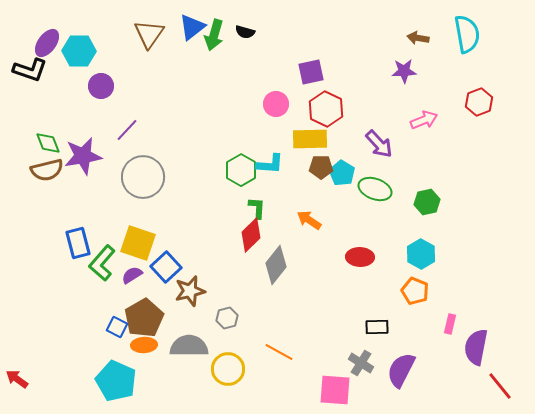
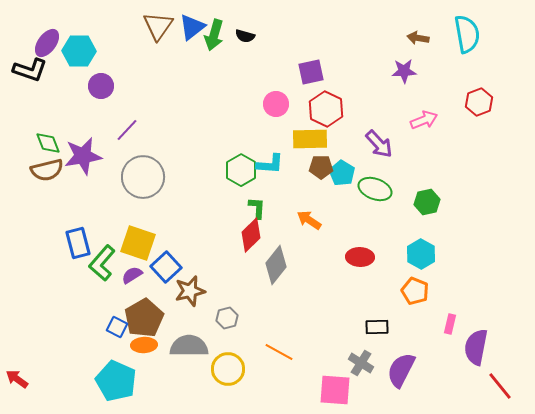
black semicircle at (245, 32): moved 4 px down
brown triangle at (149, 34): moved 9 px right, 8 px up
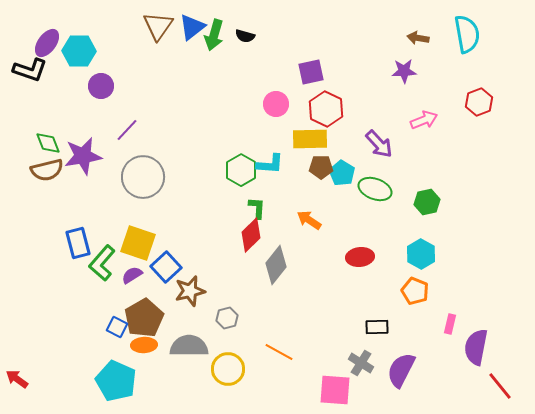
red ellipse at (360, 257): rotated 8 degrees counterclockwise
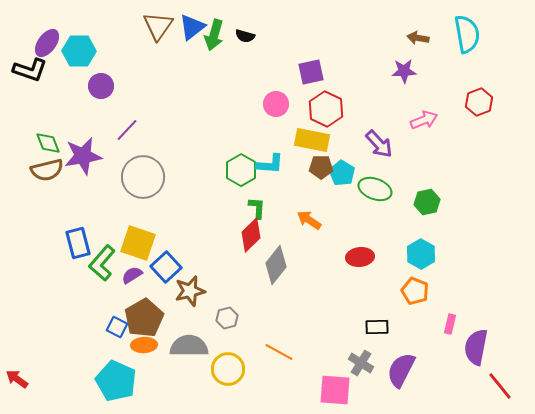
yellow rectangle at (310, 139): moved 2 px right, 1 px down; rotated 12 degrees clockwise
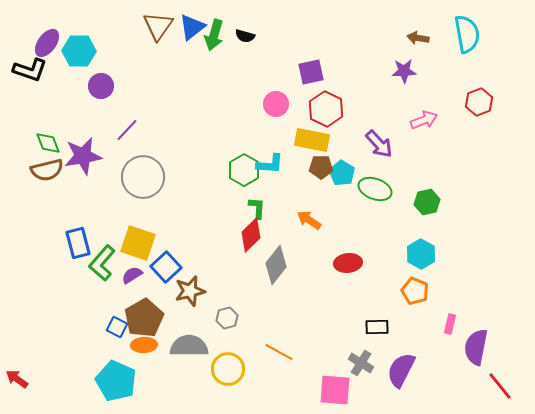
green hexagon at (241, 170): moved 3 px right
red ellipse at (360, 257): moved 12 px left, 6 px down
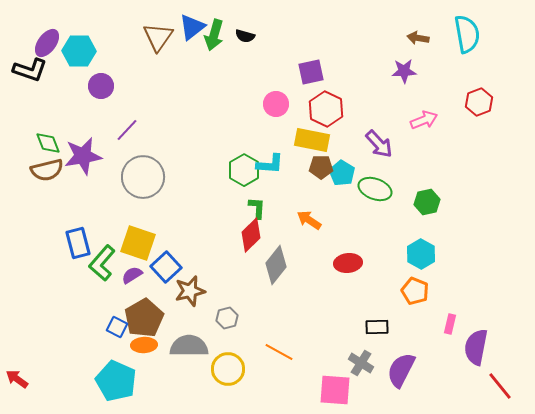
brown triangle at (158, 26): moved 11 px down
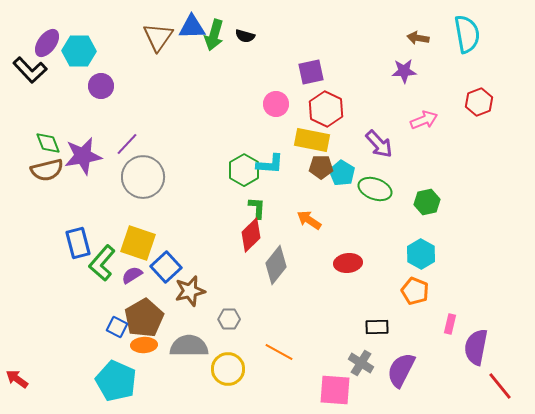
blue triangle at (192, 27): rotated 36 degrees clockwise
black L-shape at (30, 70): rotated 28 degrees clockwise
purple line at (127, 130): moved 14 px down
gray hexagon at (227, 318): moved 2 px right, 1 px down; rotated 15 degrees clockwise
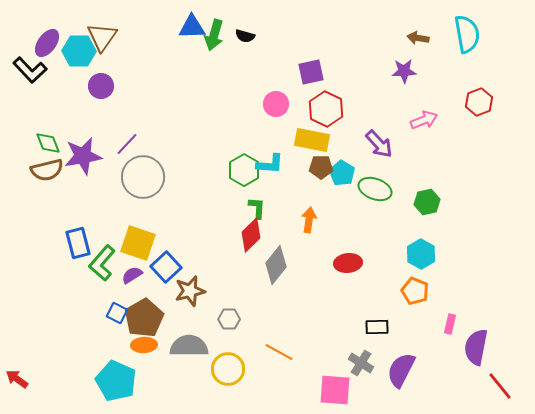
brown triangle at (158, 37): moved 56 px left
orange arrow at (309, 220): rotated 65 degrees clockwise
blue square at (117, 327): moved 14 px up
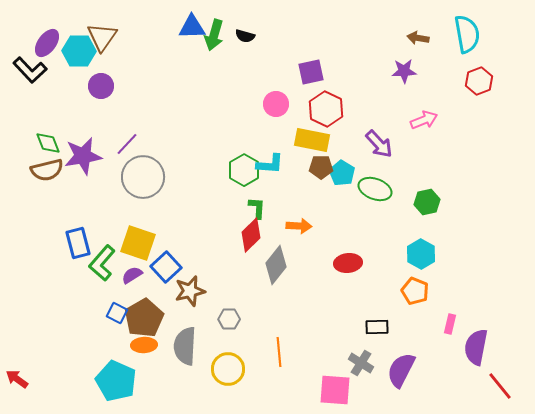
red hexagon at (479, 102): moved 21 px up
orange arrow at (309, 220): moved 10 px left, 6 px down; rotated 85 degrees clockwise
gray semicircle at (189, 346): moved 4 px left; rotated 87 degrees counterclockwise
orange line at (279, 352): rotated 56 degrees clockwise
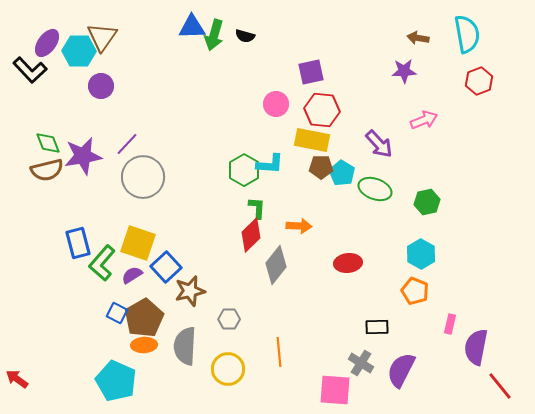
red hexagon at (326, 109): moved 4 px left, 1 px down; rotated 20 degrees counterclockwise
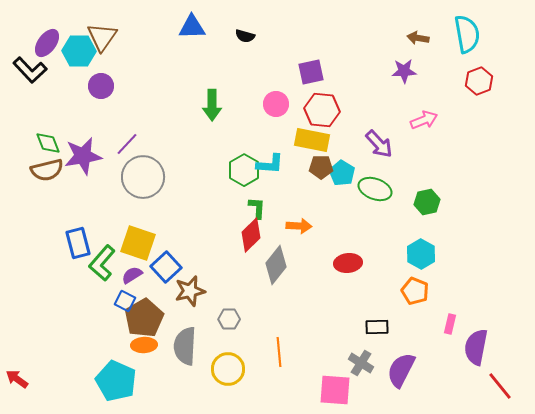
green arrow at (214, 35): moved 2 px left, 70 px down; rotated 16 degrees counterclockwise
blue square at (117, 313): moved 8 px right, 12 px up
